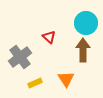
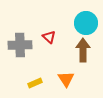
gray cross: moved 12 px up; rotated 35 degrees clockwise
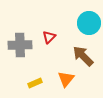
cyan circle: moved 3 px right
red triangle: rotated 32 degrees clockwise
brown arrow: moved 6 px down; rotated 45 degrees counterclockwise
orange triangle: rotated 12 degrees clockwise
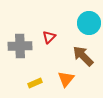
gray cross: moved 1 px down
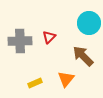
gray cross: moved 5 px up
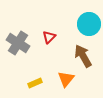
cyan circle: moved 1 px down
gray cross: moved 2 px left, 2 px down; rotated 35 degrees clockwise
brown arrow: rotated 15 degrees clockwise
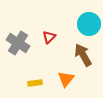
brown arrow: moved 1 px up
yellow rectangle: rotated 16 degrees clockwise
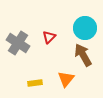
cyan circle: moved 4 px left, 4 px down
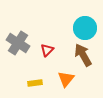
red triangle: moved 2 px left, 13 px down
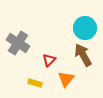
red triangle: moved 2 px right, 10 px down
yellow rectangle: rotated 24 degrees clockwise
